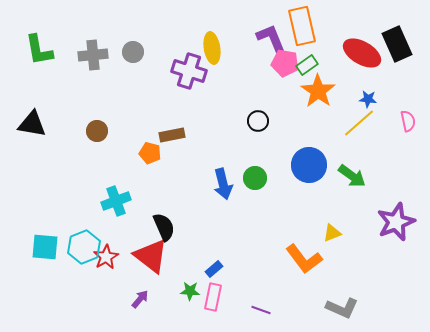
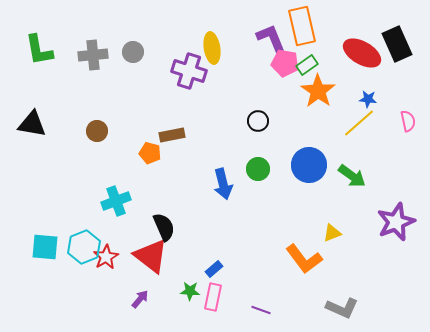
green circle: moved 3 px right, 9 px up
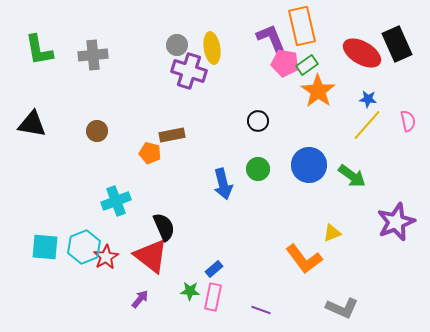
gray circle: moved 44 px right, 7 px up
yellow line: moved 8 px right, 2 px down; rotated 8 degrees counterclockwise
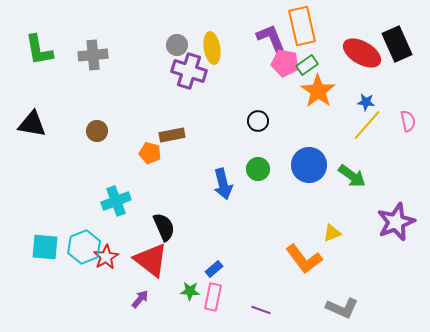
blue star: moved 2 px left, 3 px down
red triangle: moved 4 px down
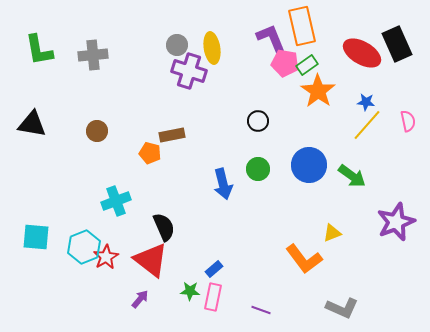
cyan square: moved 9 px left, 10 px up
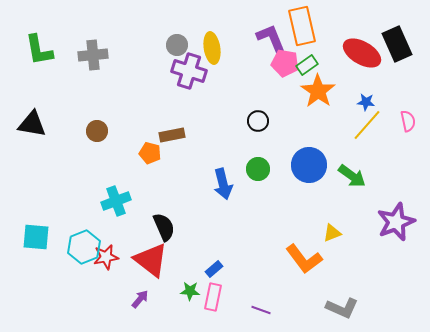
red star: rotated 20 degrees clockwise
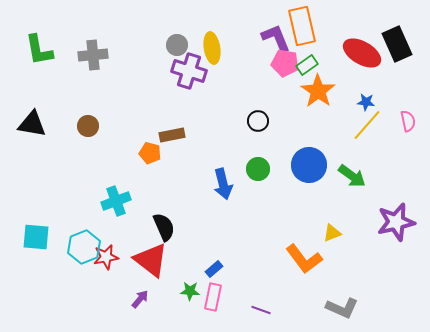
purple L-shape: moved 5 px right
brown circle: moved 9 px left, 5 px up
purple star: rotated 9 degrees clockwise
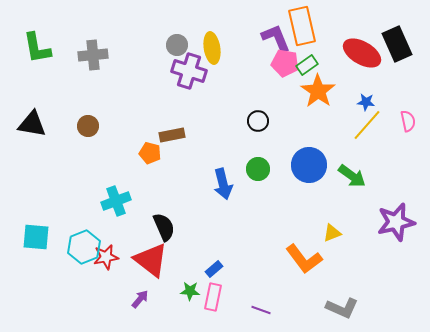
green L-shape: moved 2 px left, 2 px up
